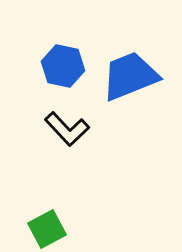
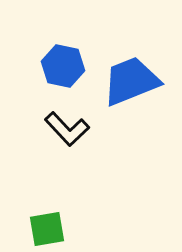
blue trapezoid: moved 1 px right, 5 px down
green square: rotated 18 degrees clockwise
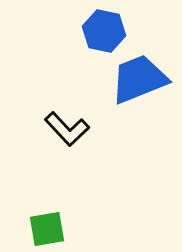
blue hexagon: moved 41 px right, 35 px up
blue trapezoid: moved 8 px right, 2 px up
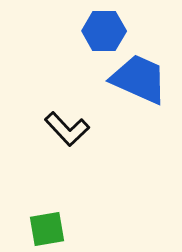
blue hexagon: rotated 12 degrees counterclockwise
blue trapezoid: rotated 46 degrees clockwise
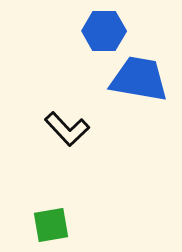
blue trapezoid: rotated 14 degrees counterclockwise
green square: moved 4 px right, 4 px up
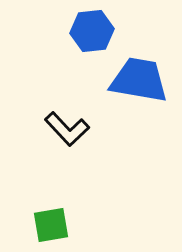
blue hexagon: moved 12 px left; rotated 6 degrees counterclockwise
blue trapezoid: moved 1 px down
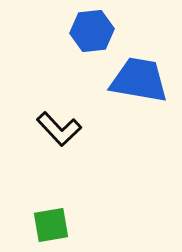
black L-shape: moved 8 px left
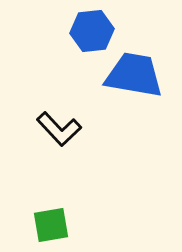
blue trapezoid: moved 5 px left, 5 px up
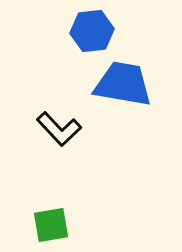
blue trapezoid: moved 11 px left, 9 px down
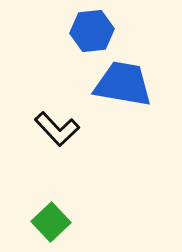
black L-shape: moved 2 px left
green square: moved 3 px up; rotated 33 degrees counterclockwise
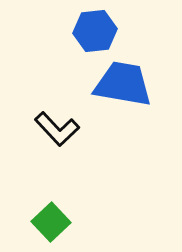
blue hexagon: moved 3 px right
